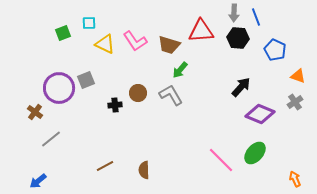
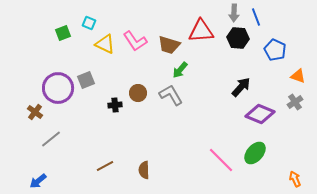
cyan square: rotated 24 degrees clockwise
purple circle: moved 1 px left
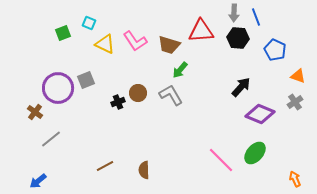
black cross: moved 3 px right, 3 px up; rotated 16 degrees counterclockwise
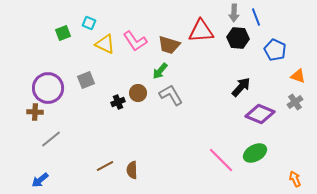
green arrow: moved 20 px left, 1 px down
purple circle: moved 10 px left
brown cross: rotated 35 degrees counterclockwise
green ellipse: rotated 20 degrees clockwise
brown semicircle: moved 12 px left
blue arrow: moved 2 px right, 1 px up
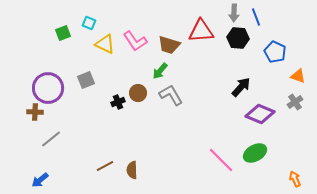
blue pentagon: moved 2 px down
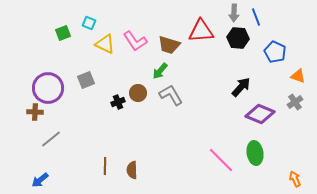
green ellipse: rotated 70 degrees counterclockwise
brown line: rotated 60 degrees counterclockwise
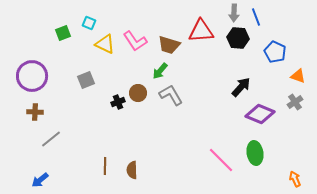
purple circle: moved 16 px left, 12 px up
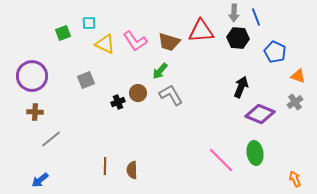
cyan square: rotated 24 degrees counterclockwise
brown trapezoid: moved 3 px up
black arrow: rotated 20 degrees counterclockwise
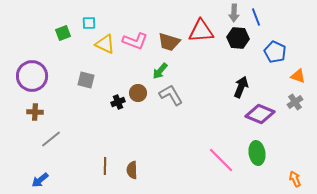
pink L-shape: rotated 35 degrees counterclockwise
gray square: rotated 36 degrees clockwise
green ellipse: moved 2 px right
